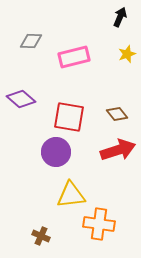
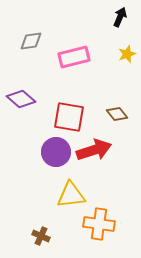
gray diamond: rotated 10 degrees counterclockwise
red arrow: moved 24 px left
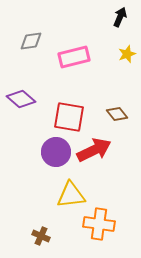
red arrow: rotated 8 degrees counterclockwise
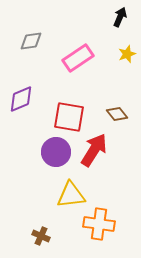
pink rectangle: moved 4 px right, 1 px down; rotated 20 degrees counterclockwise
purple diamond: rotated 64 degrees counterclockwise
red arrow: rotated 32 degrees counterclockwise
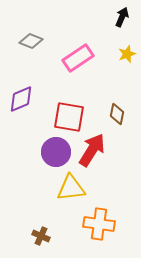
black arrow: moved 2 px right
gray diamond: rotated 30 degrees clockwise
brown diamond: rotated 50 degrees clockwise
red arrow: moved 2 px left
yellow triangle: moved 7 px up
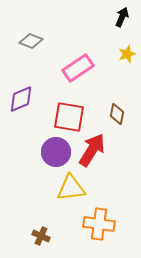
pink rectangle: moved 10 px down
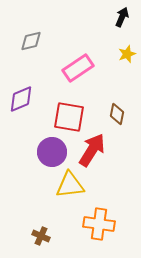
gray diamond: rotated 35 degrees counterclockwise
purple circle: moved 4 px left
yellow triangle: moved 1 px left, 3 px up
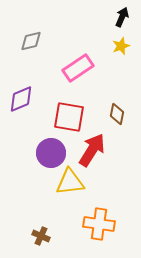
yellow star: moved 6 px left, 8 px up
purple circle: moved 1 px left, 1 px down
yellow triangle: moved 3 px up
